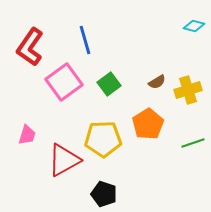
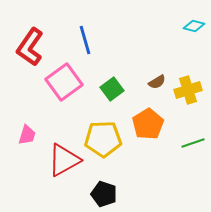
green square: moved 3 px right, 5 px down
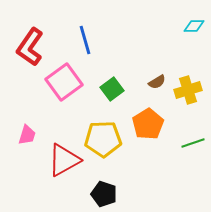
cyan diamond: rotated 15 degrees counterclockwise
